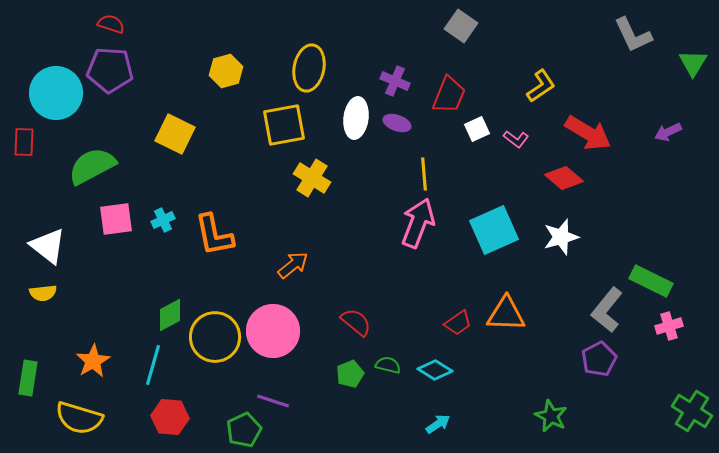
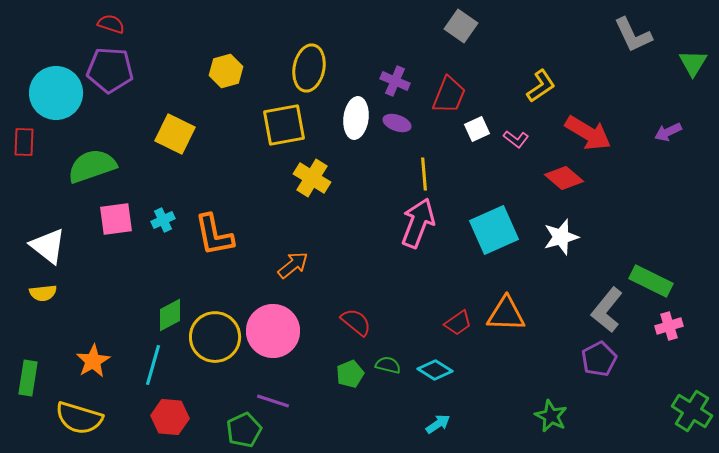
green semicircle at (92, 166): rotated 9 degrees clockwise
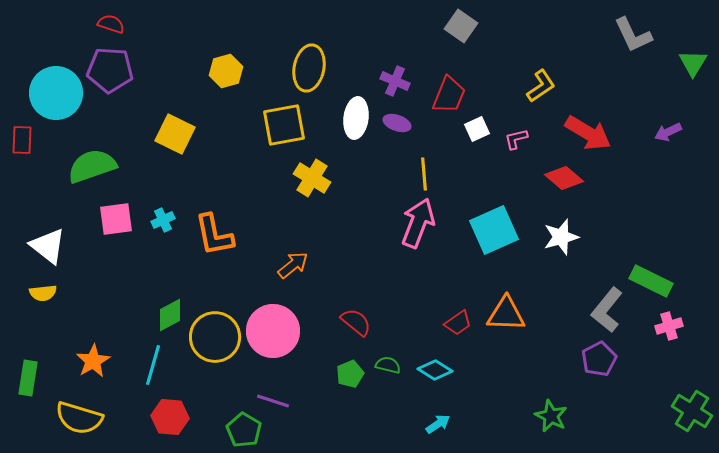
pink L-shape at (516, 139): rotated 130 degrees clockwise
red rectangle at (24, 142): moved 2 px left, 2 px up
green pentagon at (244, 430): rotated 16 degrees counterclockwise
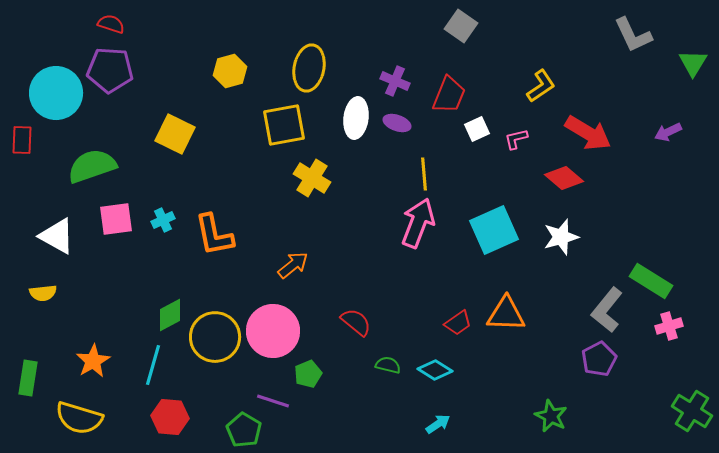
yellow hexagon at (226, 71): moved 4 px right
white triangle at (48, 246): moved 9 px right, 10 px up; rotated 9 degrees counterclockwise
green rectangle at (651, 281): rotated 6 degrees clockwise
green pentagon at (350, 374): moved 42 px left
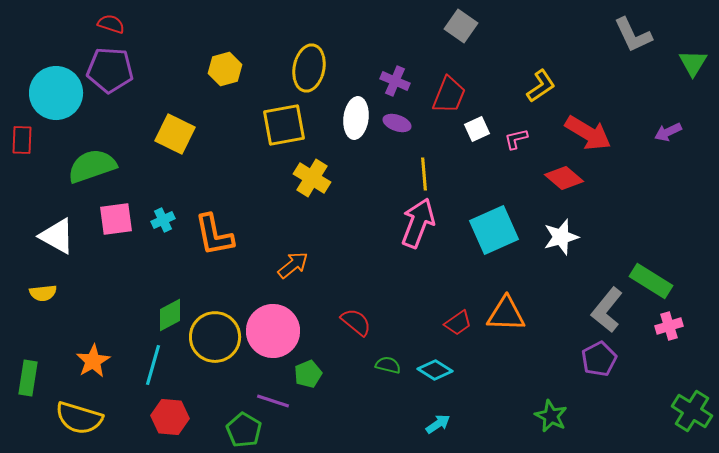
yellow hexagon at (230, 71): moved 5 px left, 2 px up
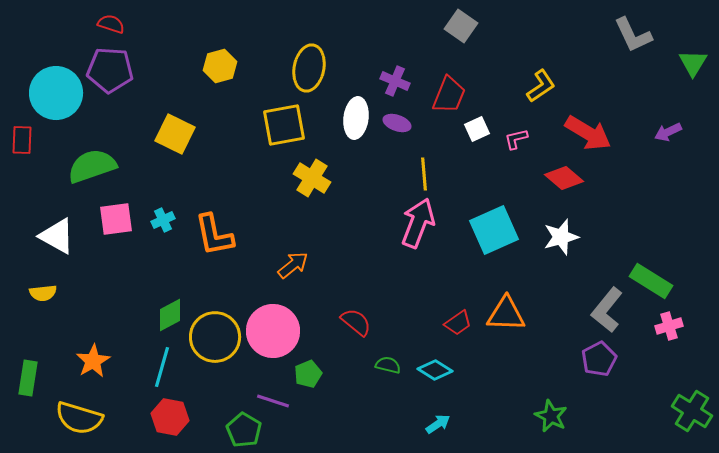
yellow hexagon at (225, 69): moved 5 px left, 3 px up
cyan line at (153, 365): moved 9 px right, 2 px down
red hexagon at (170, 417): rotated 6 degrees clockwise
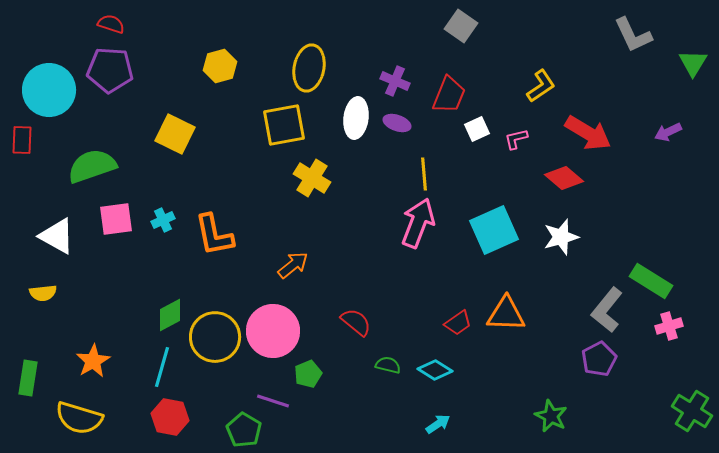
cyan circle at (56, 93): moved 7 px left, 3 px up
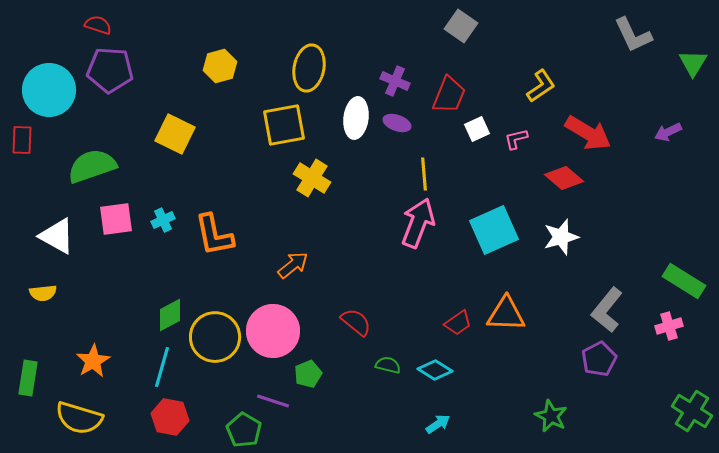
red semicircle at (111, 24): moved 13 px left, 1 px down
green rectangle at (651, 281): moved 33 px right
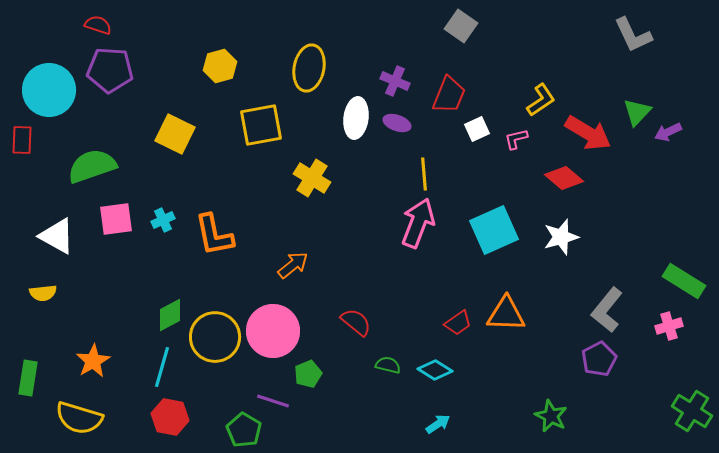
green triangle at (693, 63): moved 56 px left, 49 px down; rotated 12 degrees clockwise
yellow L-shape at (541, 86): moved 14 px down
yellow square at (284, 125): moved 23 px left
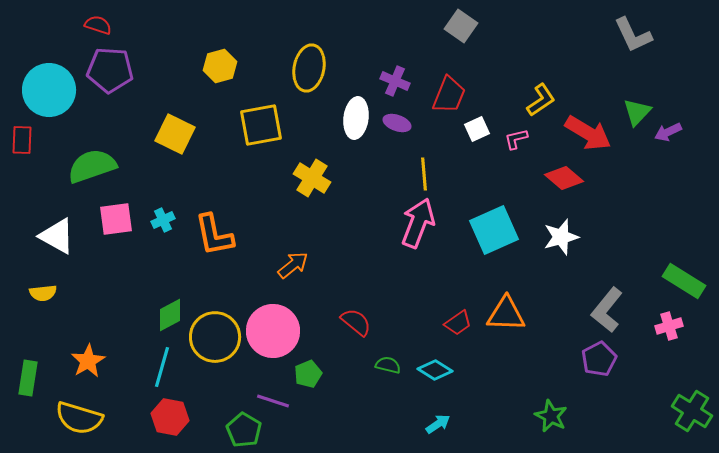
orange star at (93, 361): moved 5 px left
